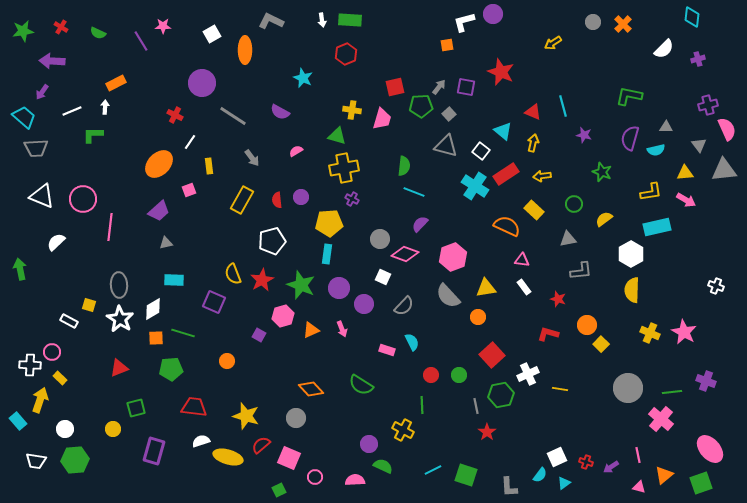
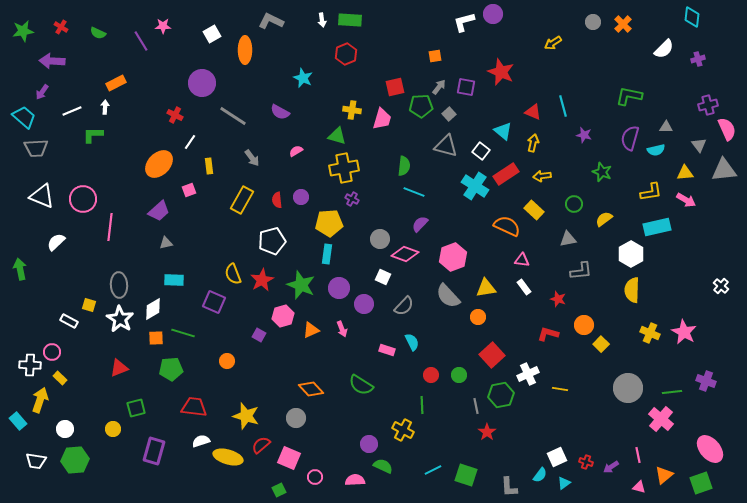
orange square at (447, 45): moved 12 px left, 11 px down
white cross at (716, 286): moved 5 px right; rotated 21 degrees clockwise
orange circle at (587, 325): moved 3 px left
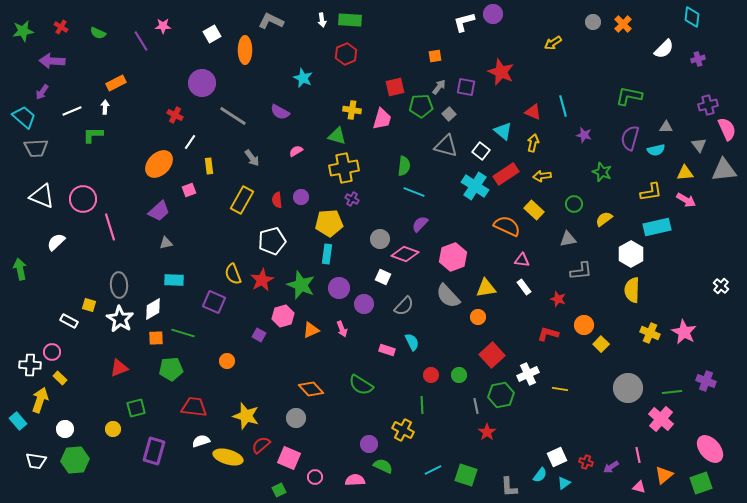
pink line at (110, 227): rotated 24 degrees counterclockwise
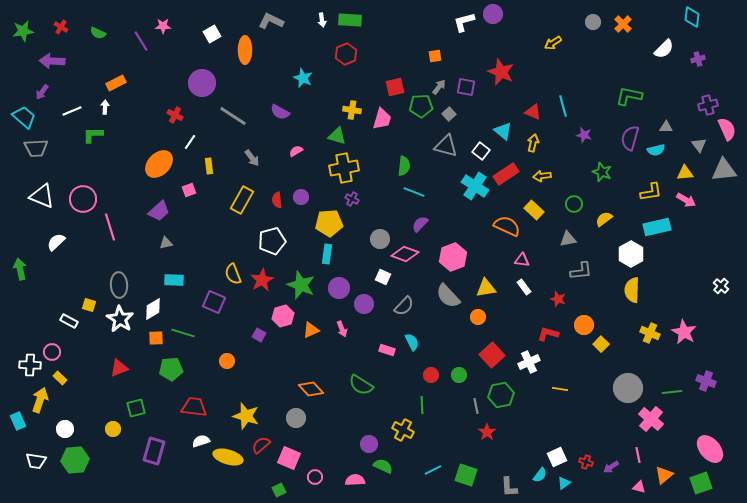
white cross at (528, 374): moved 1 px right, 12 px up
pink cross at (661, 419): moved 10 px left
cyan rectangle at (18, 421): rotated 18 degrees clockwise
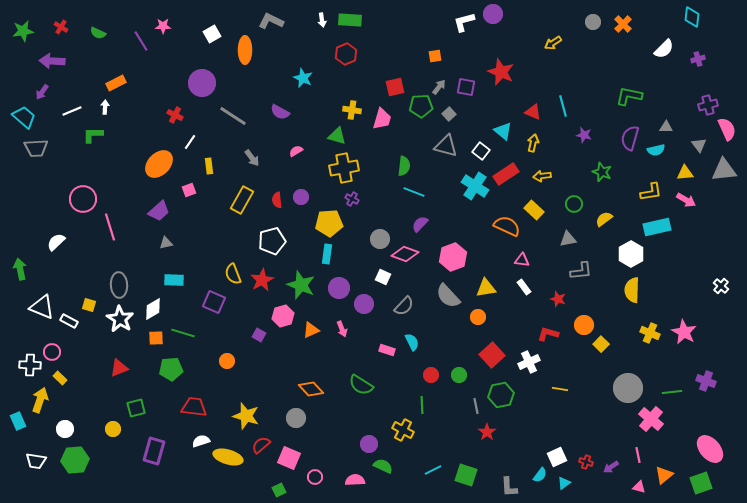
white triangle at (42, 196): moved 111 px down
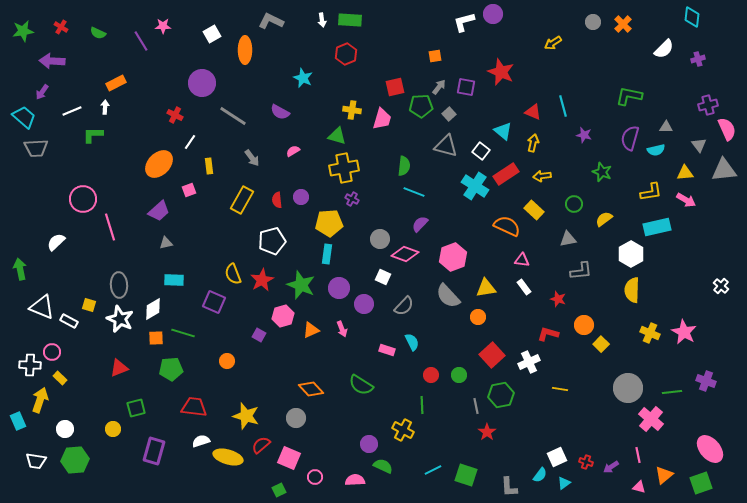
pink semicircle at (296, 151): moved 3 px left
white star at (120, 319): rotated 8 degrees counterclockwise
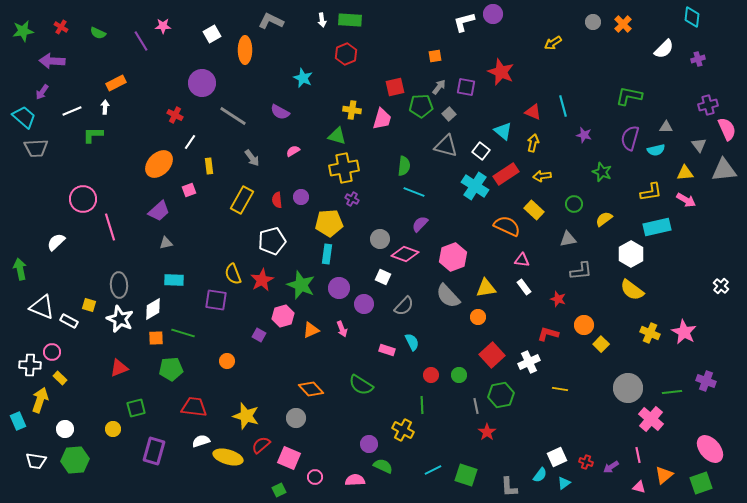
yellow semicircle at (632, 290): rotated 55 degrees counterclockwise
purple square at (214, 302): moved 2 px right, 2 px up; rotated 15 degrees counterclockwise
